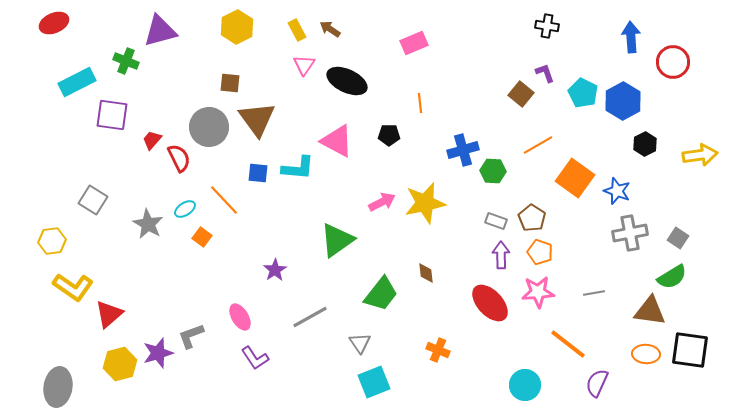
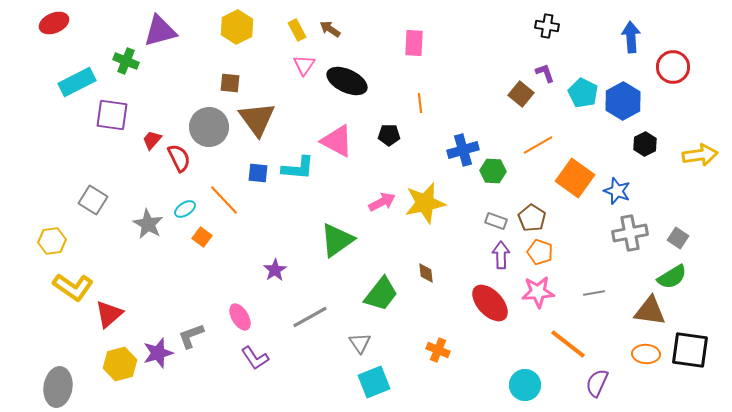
pink rectangle at (414, 43): rotated 64 degrees counterclockwise
red circle at (673, 62): moved 5 px down
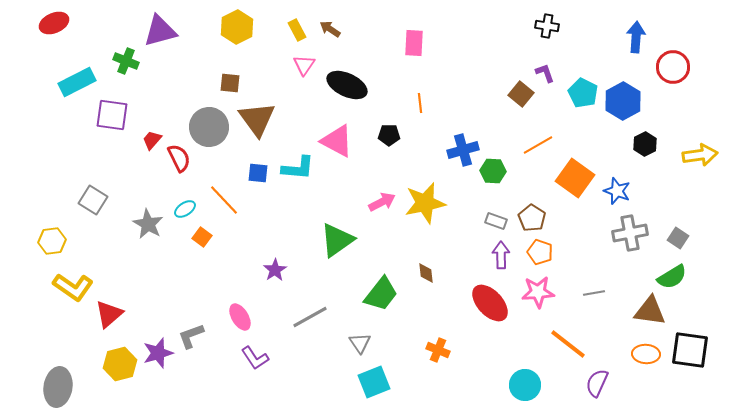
blue arrow at (631, 37): moved 5 px right; rotated 8 degrees clockwise
black ellipse at (347, 81): moved 4 px down
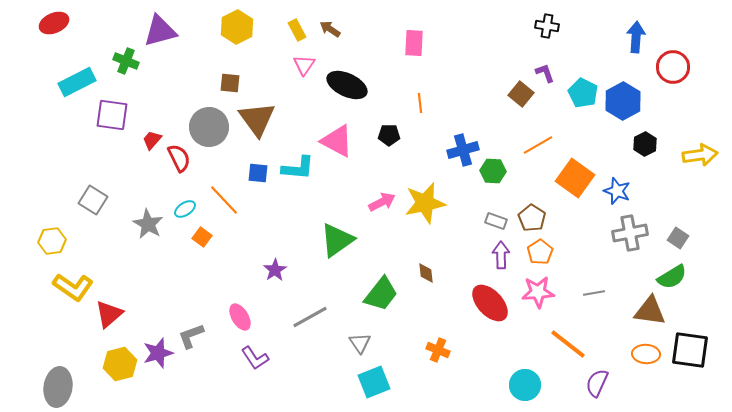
orange pentagon at (540, 252): rotated 20 degrees clockwise
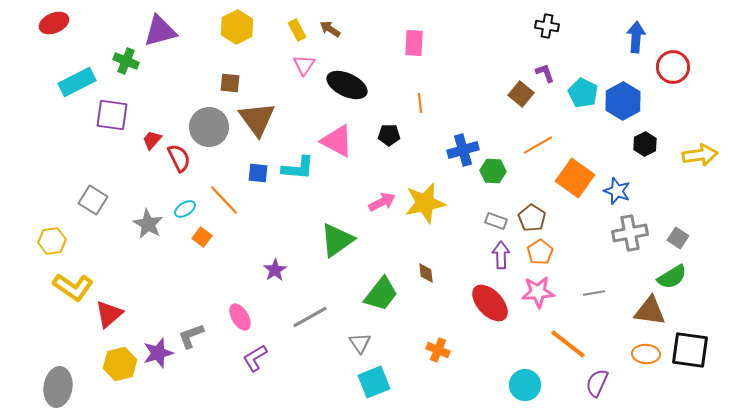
purple L-shape at (255, 358): rotated 92 degrees clockwise
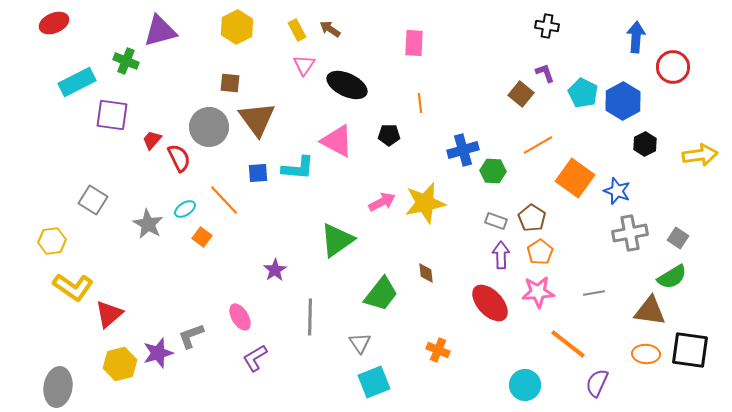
blue square at (258, 173): rotated 10 degrees counterclockwise
gray line at (310, 317): rotated 60 degrees counterclockwise
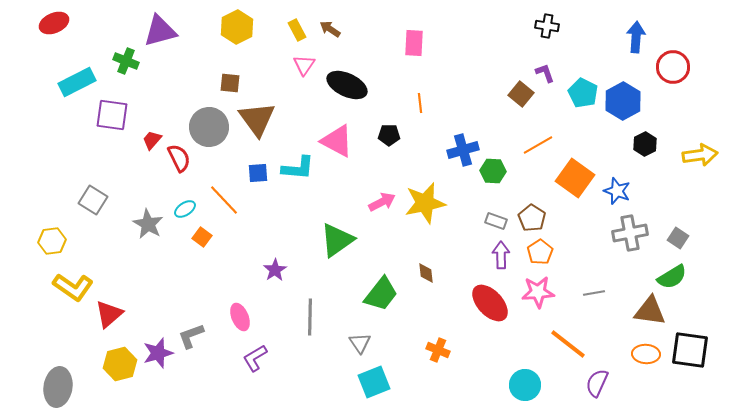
pink ellipse at (240, 317): rotated 8 degrees clockwise
